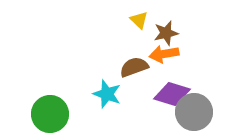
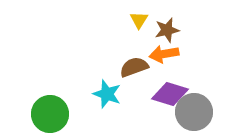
yellow triangle: rotated 18 degrees clockwise
brown star: moved 1 px right, 3 px up
purple diamond: moved 2 px left
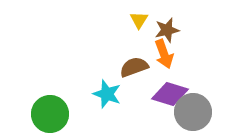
orange arrow: rotated 100 degrees counterclockwise
gray circle: moved 1 px left
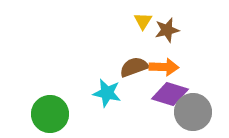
yellow triangle: moved 4 px right, 1 px down
orange arrow: moved 13 px down; rotated 68 degrees counterclockwise
cyan star: moved 1 px up; rotated 8 degrees counterclockwise
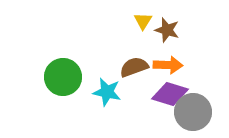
brown star: rotated 30 degrees clockwise
orange arrow: moved 4 px right, 2 px up
cyan star: moved 1 px up
green circle: moved 13 px right, 37 px up
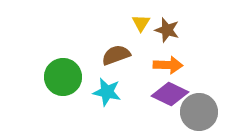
yellow triangle: moved 2 px left, 2 px down
brown semicircle: moved 18 px left, 12 px up
purple diamond: rotated 9 degrees clockwise
gray circle: moved 6 px right
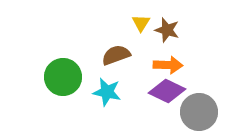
purple diamond: moved 3 px left, 3 px up
